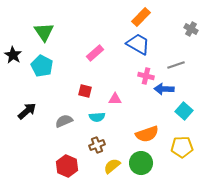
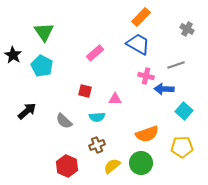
gray cross: moved 4 px left
gray semicircle: rotated 114 degrees counterclockwise
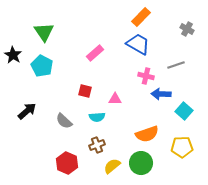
blue arrow: moved 3 px left, 5 px down
red hexagon: moved 3 px up
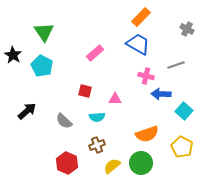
yellow pentagon: rotated 30 degrees clockwise
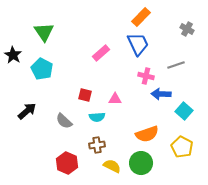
blue trapezoid: rotated 35 degrees clockwise
pink rectangle: moved 6 px right
cyan pentagon: moved 3 px down
red square: moved 4 px down
brown cross: rotated 14 degrees clockwise
yellow semicircle: rotated 66 degrees clockwise
